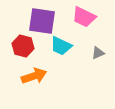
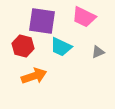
cyan trapezoid: moved 1 px down
gray triangle: moved 1 px up
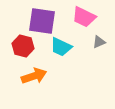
gray triangle: moved 1 px right, 10 px up
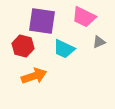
cyan trapezoid: moved 3 px right, 2 px down
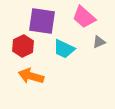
pink trapezoid: rotated 15 degrees clockwise
red hexagon: rotated 20 degrees clockwise
orange arrow: moved 3 px left; rotated 145 degrees counterclockwise
